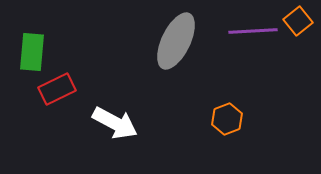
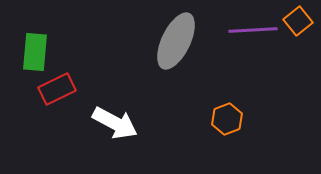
purple line: moved 1 px up
green rectangle: moved 3 px right
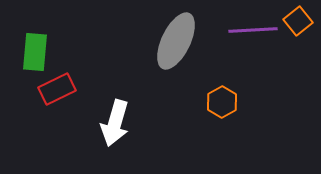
orange hexagon: moved 5 px left, 17 px up; rotated 8 degrees counterclockwise
white arrow: rotated 78 degrees clockwise
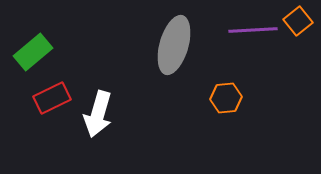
gray ellipse: moved 2 px left, 4 px down; rotated 10 degrees counterclockwise
green rectangle: moved 2 px left; rotated 45 degrees clockwise
red rectangle: moved 5 px left, 9 px down
orange hexagon: moved 4 px right, 4 px up; rotated 24 degrees clockwise
white arrow: moved 17 px left, 9 px up
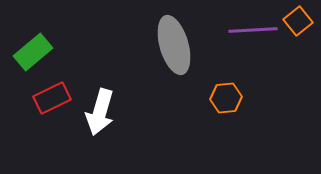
gray ellipse: rotated 32 degrees counterclockwise
white arrow: moved 2 px right, 2 px up
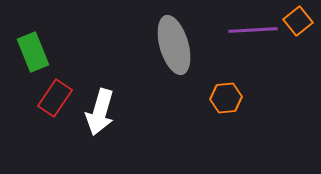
green rectangle: rotated 72 degrees counterclockwise
red rectangle: moved 3 px right; rotated 30 degrees counterclockwise
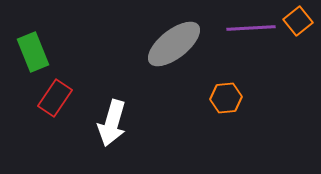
purple line: moved 2 px left, 2 px up
gray ellipse: moved 1 px up; rotated 68 degrees clockwise
white arrow: moved 12 px right, 11 px down
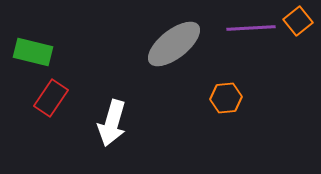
green rectangle: rotated 54 degrees counterclockwise
red rectangle: moved 4 px left
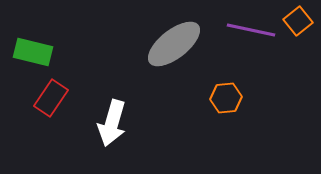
purple line: moved 2 px down; rotated 15 degrees clockwise
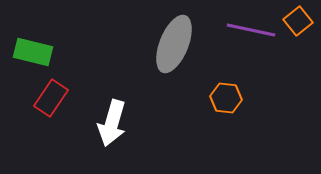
gray ellipse: rotated 30 degrees counterclockwise
orange hexagon: rotated 12 degrees clockwise
